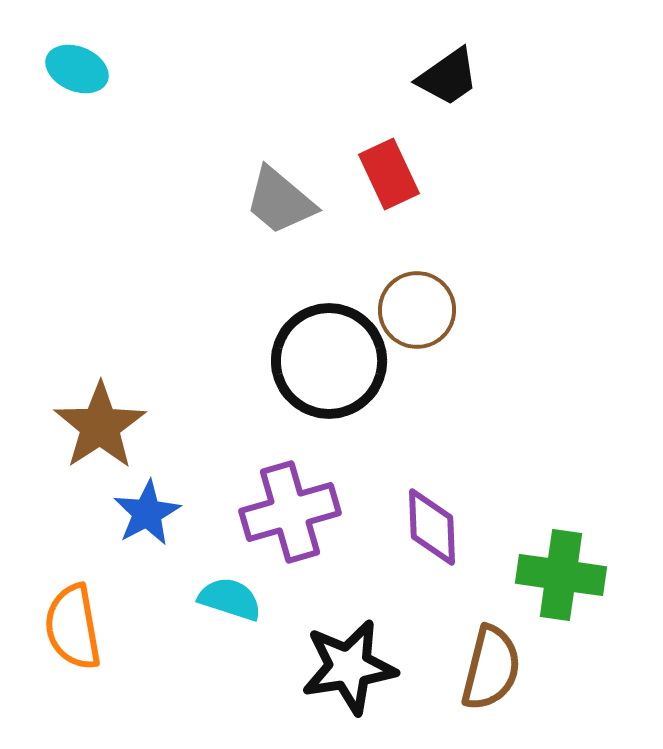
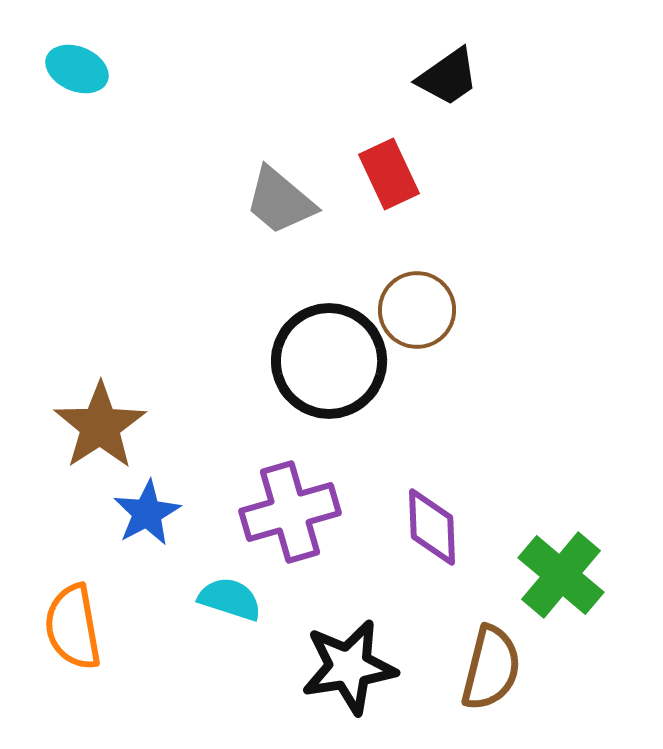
green cross: rotated 32 degrees clockwise
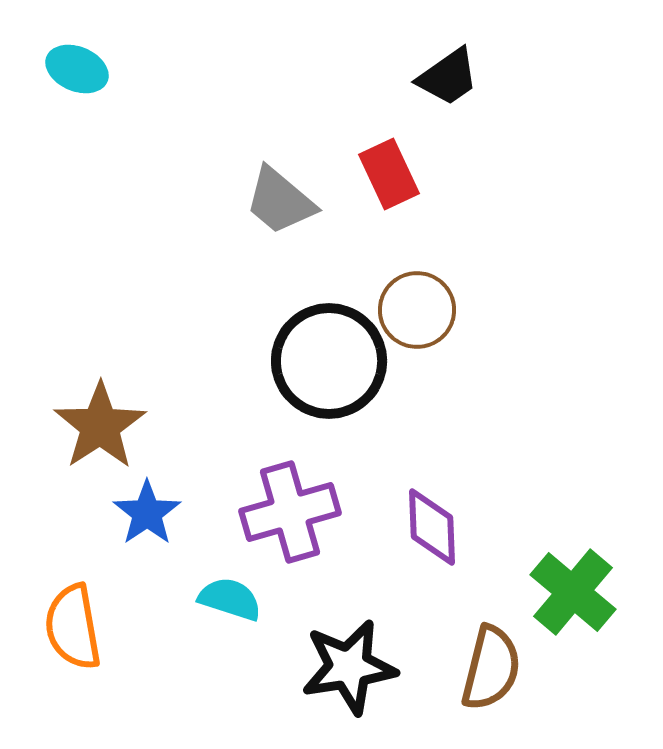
blue star: rotated 6 degrees counterclockwise
green cross: moved 12 px right, 17 px down
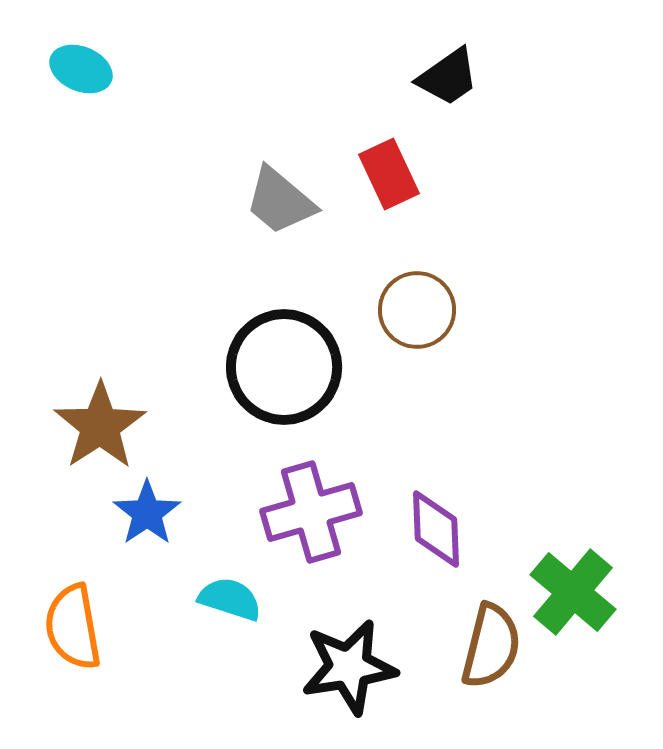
cyan ellipse: moved 4 px right
black circle: moved 45 px left, 6 px down
purple cross: moved 21 px right
purple diamond: moved 4 px right, 2 px down
brown semicircle: moved 22 px up
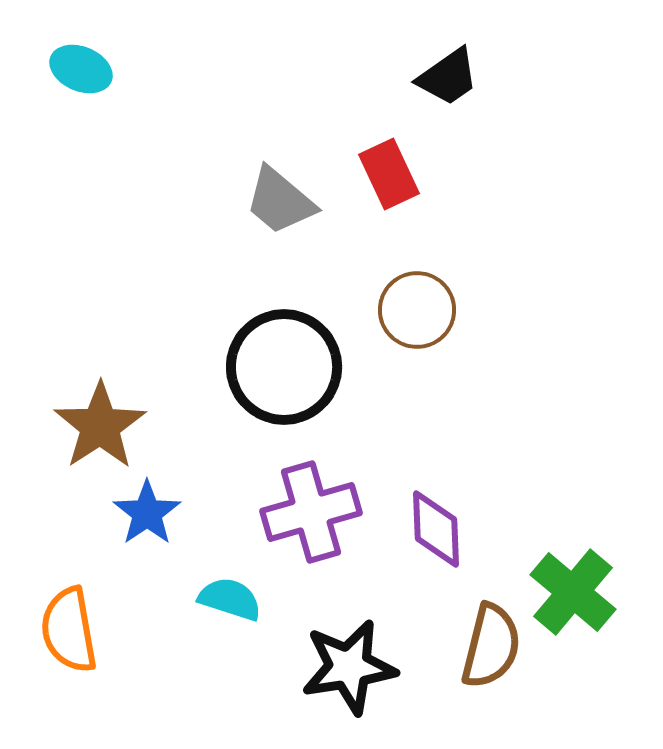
orange semicircle: moved 4 px left, 3 px down
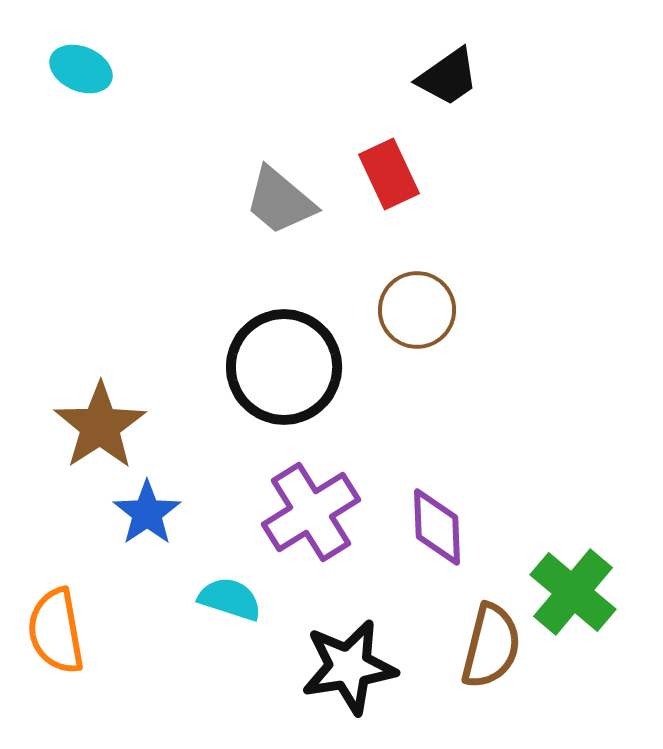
purple cross: rotated 16 degrees counterclockwise
purple diamond: moved 1 px right, 2 px up
orange semicircle: moved 13 px left, 1 px down
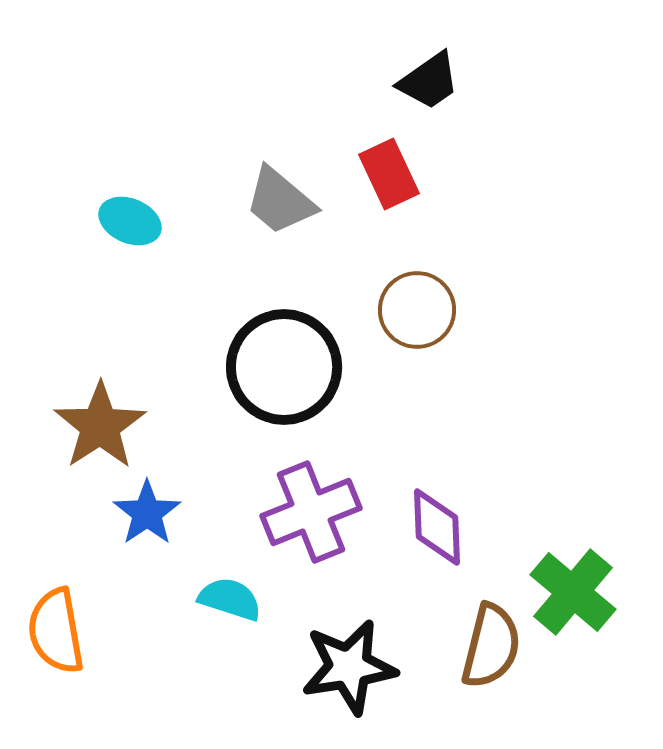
cyan ellipse: moved 49 px right, 152 px down
black trapezoid: moved 19 px left, 4 px down
purple cross: rotated 10 degrees clockwise
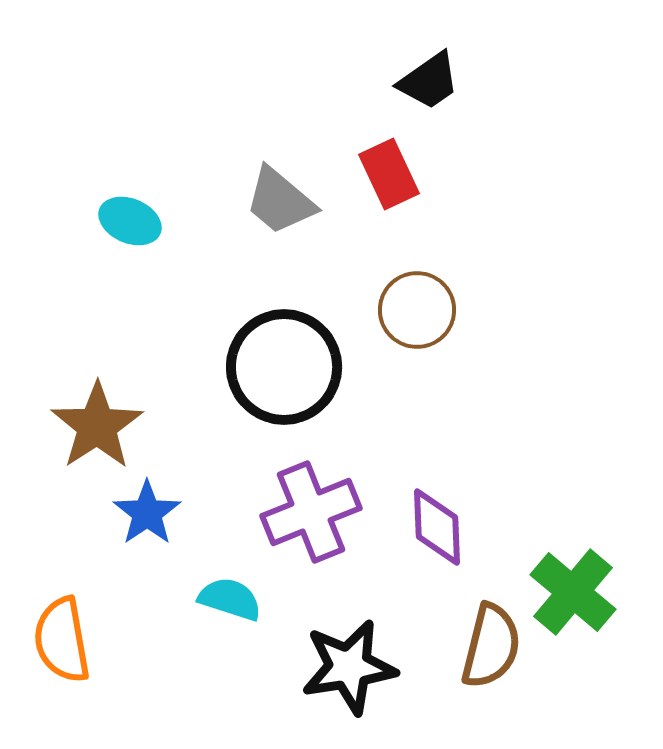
brown star: moved 3 px left
orange semicircle: moved 6 px right, 9 px down
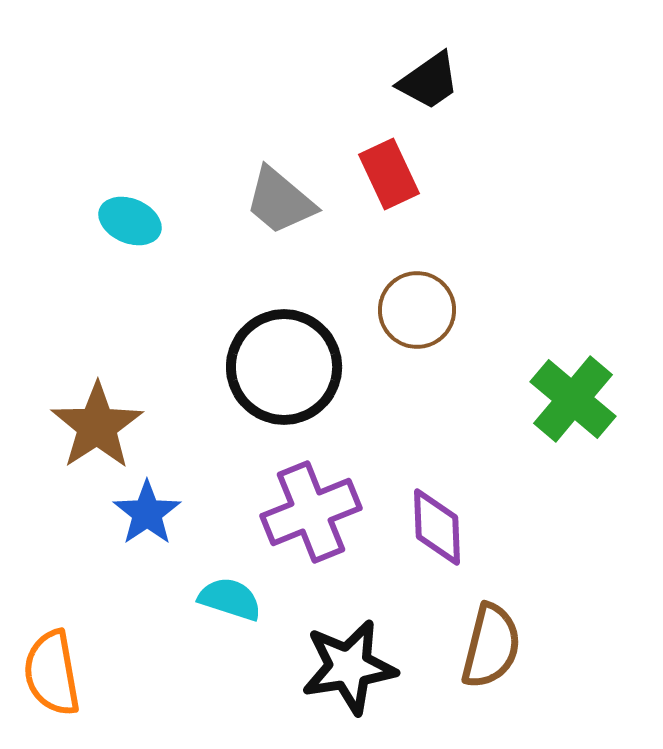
green cross: moved 193 px up
orange semicircle: moved 10 px left, 33 px down
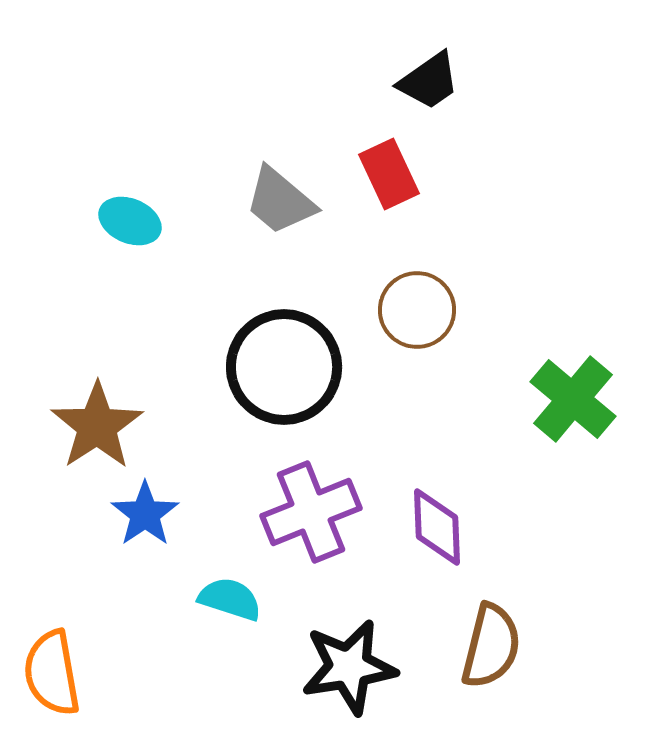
blue star: moved 2 px left, 1 px down
